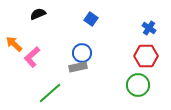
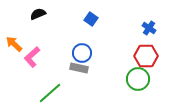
gray rectangle: moved 1 px right, 1 px down; rotated 24 degrees clockwise
green circle: moved 6 px up
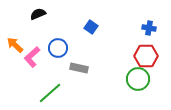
blue square: moved 8 px down
blue cross: rotated 24 degrees counterclockwise
orange arrow: moved 1 px right, 1 px down
blue circle: moved 24 px left, 5 px up
